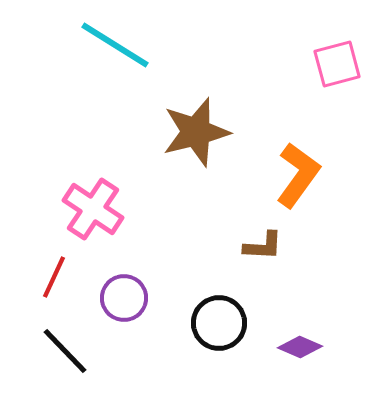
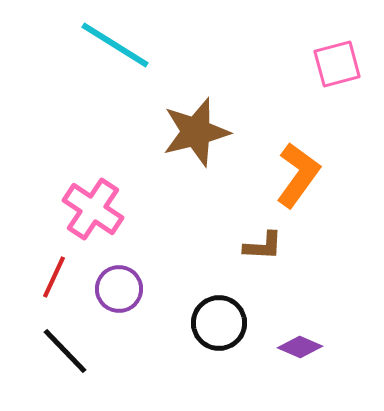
purple circle: moved 5 px left, 9 px up
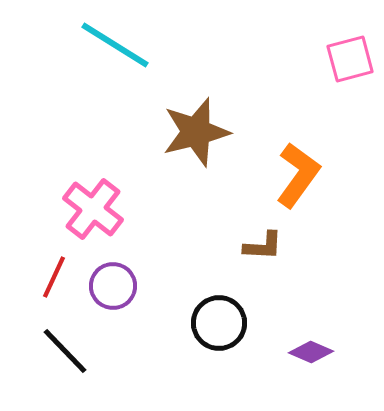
pink square: moved 13 px right, 5 px up
pink cross: rotated 4 degrees clockwise
purple circle: moved 6 px left, 3 px up
purple diamond: moved 11 px right, 5 px down
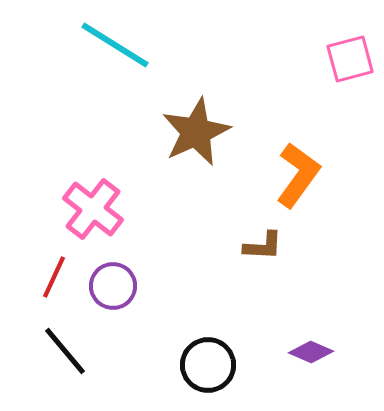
brown star: rotated 10 degrees counterclockwise
black circle: moved 11 px left, 42 px down
black line: rotated 4 degrees clockwise
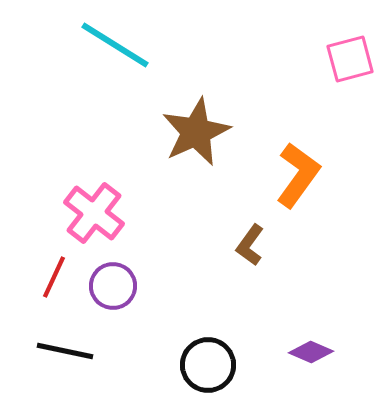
pink cross: moved 1 px right, 4 px down
brown L-shape: moved 13 px left, 1 px up; rotated 123 degrees clockwise
black line: rotated 38 degrees counterclockwise
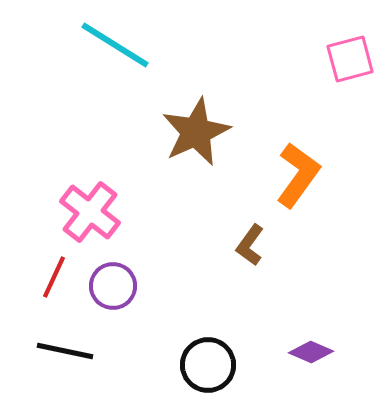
pink cross: moved 4 px left, 1 px up
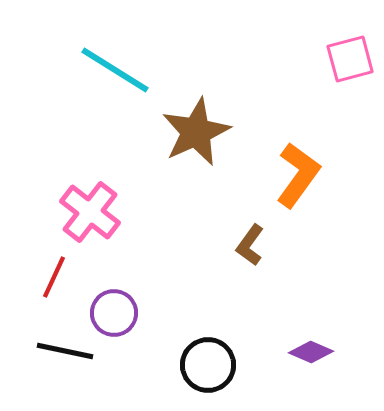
cyan line: moved 25 px down
purple circle: moved 1 px right, 27 px down
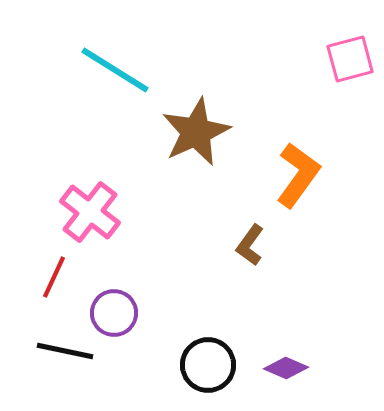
purple diamond: moved 25 px left, 16 px down
